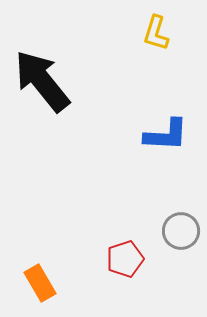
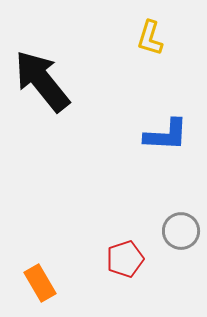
yellow L-shape: moved 6 px left, 5 px down
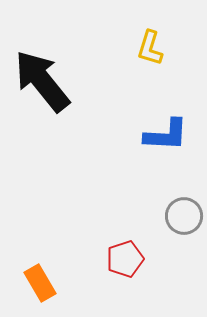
yellow L-shape: moved 10 px down
gray circle: moved 3 px right, 15 px up
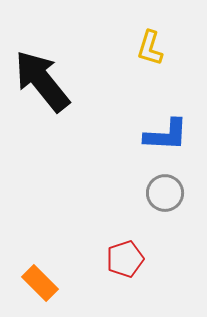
gray circle: moved 19 px left, 23 px up
orange rectangle: rotated 15 degrees counterclockwise
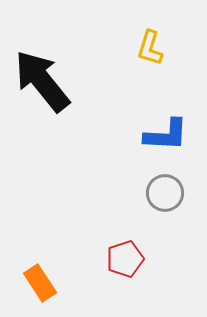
orange rectangle: rotated 12 degrees clockwise
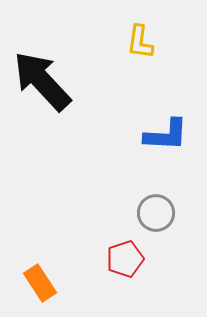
yellow L-shape: moved 10 px left, 6 px up; rotated 9 degrees counterclockwise
black arrow: rotated 4 degrees counterclockwise
gray circle: moved 9 px left, 20 px down
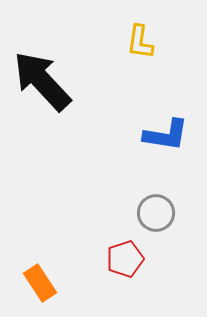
blue L-shape: rotated 6 degrees clockwise
